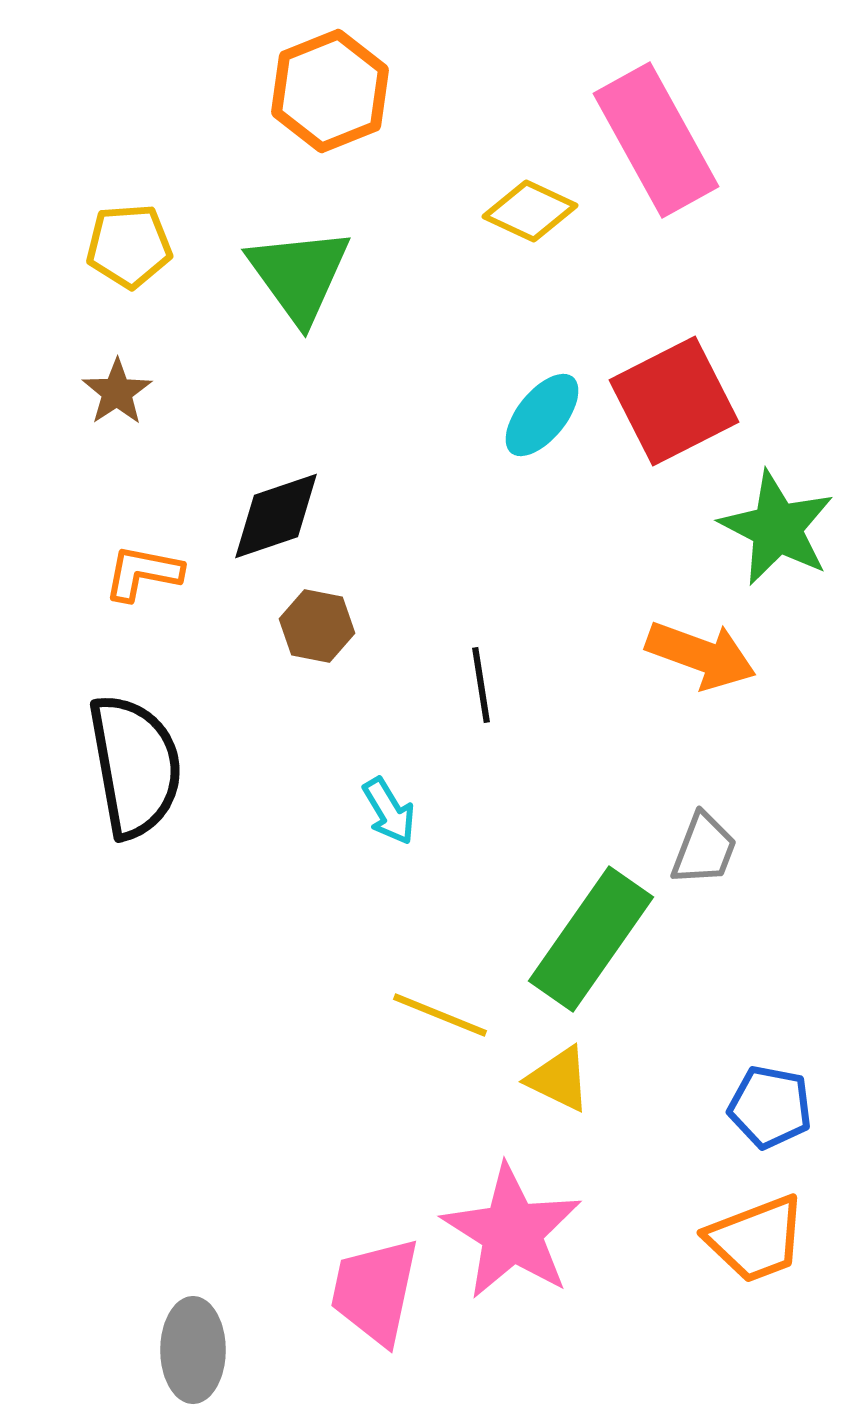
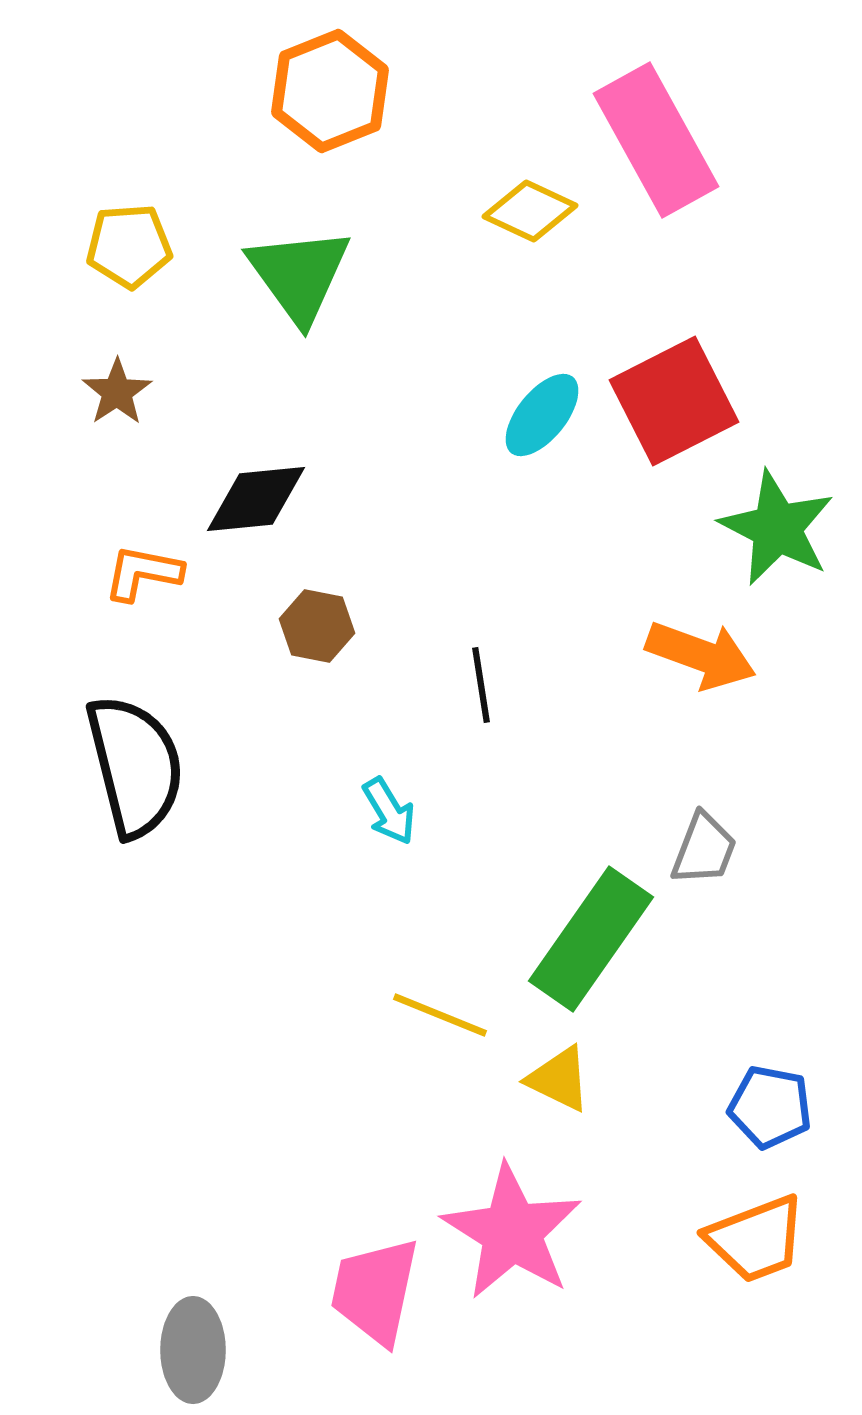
black diamond: moved 20 px left, 17 px up; rotated 13 degrees clockwise
black semicircle: rotated 4 degrees counterclockwise
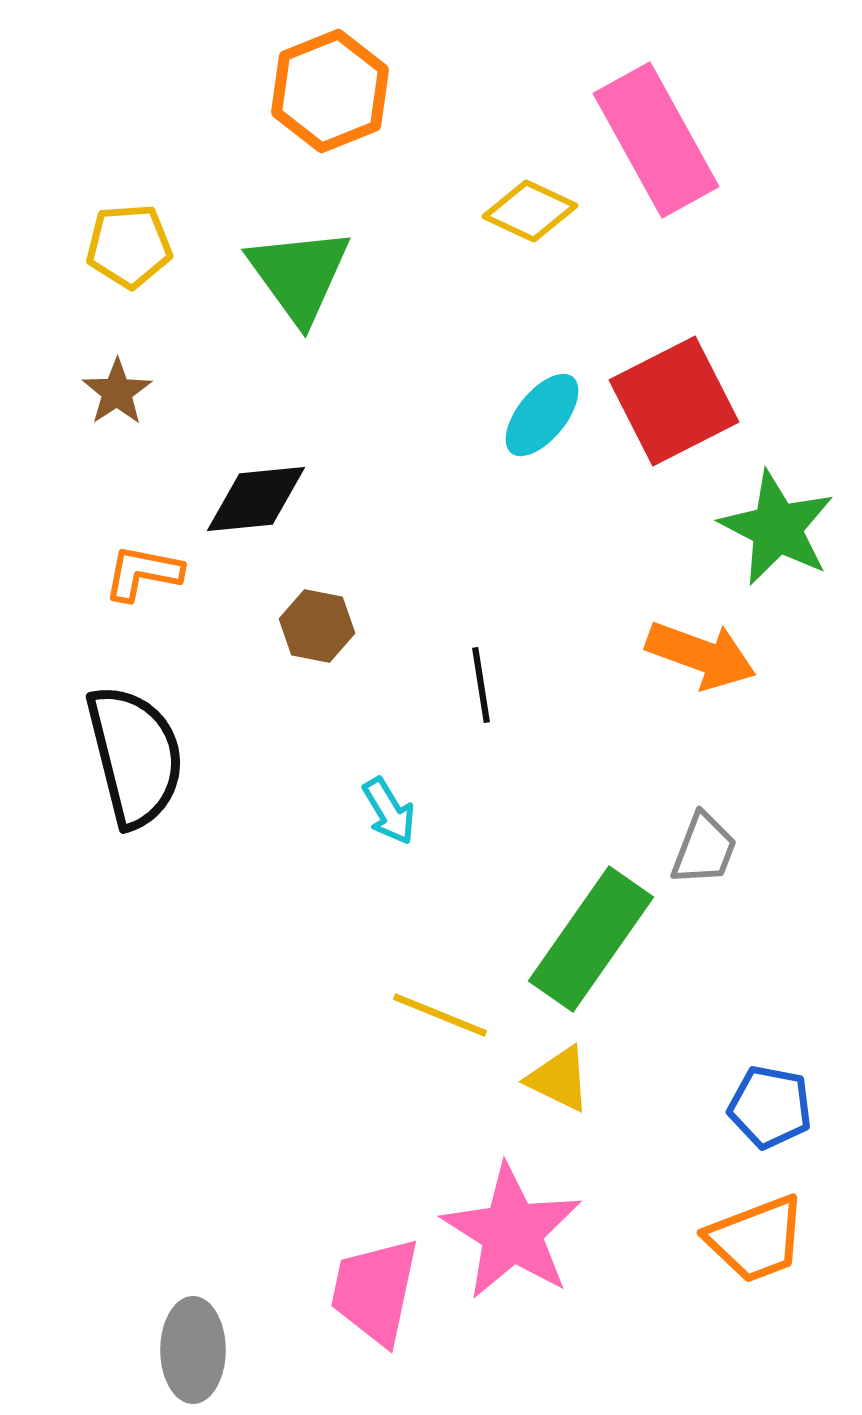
black semicircle: moved 10 px up
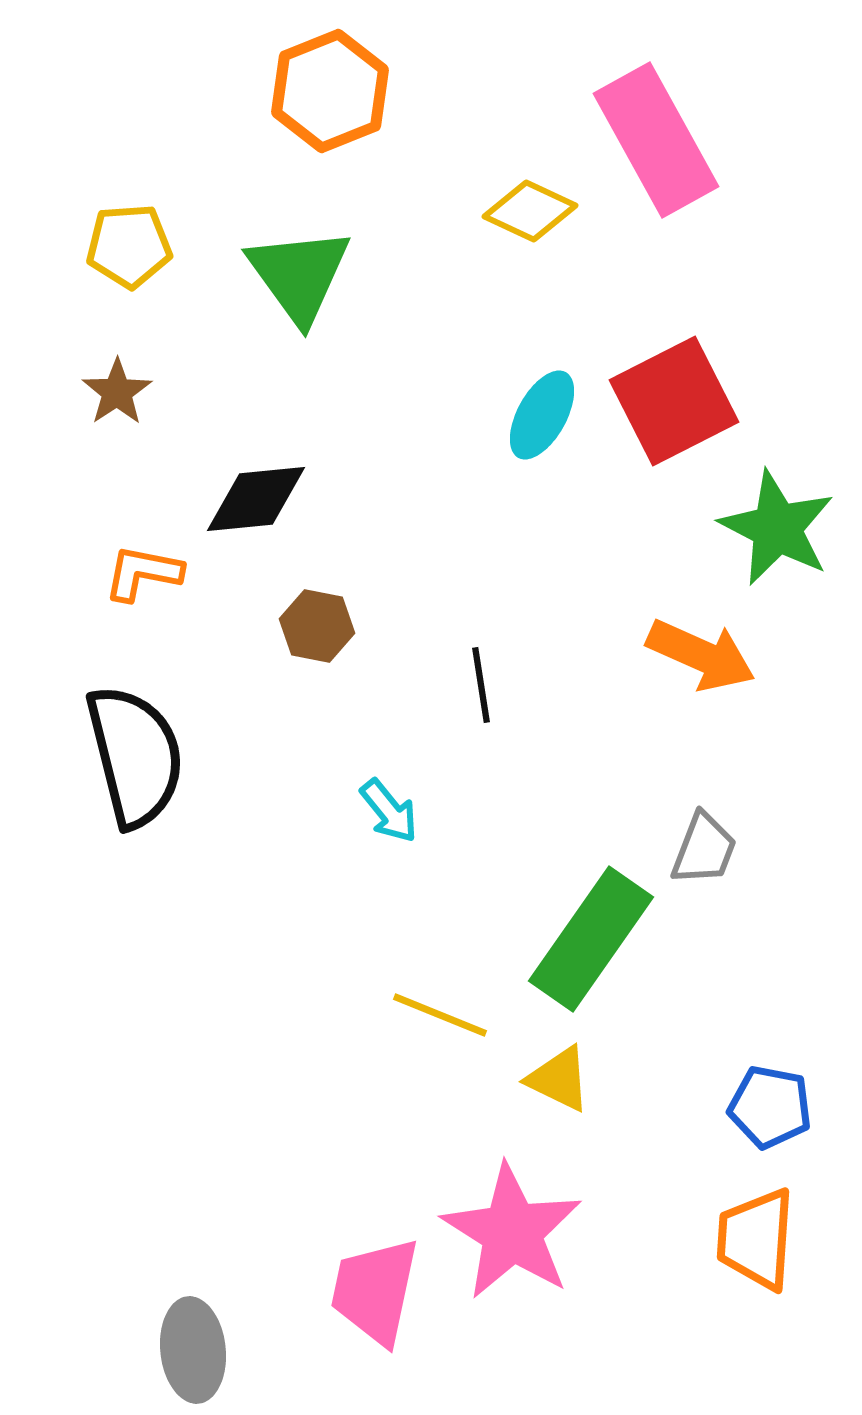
cyan ellipse: rotated 10 degrees counterclockwise
orange arrow: rotated 4 degrees clockwise
cyan arrow: rotated 8 degrees counterclockwise
orange trapezoid: rotated 115 degrees clockwise
gray ellipse: rotated 6 degrees counterclockwise
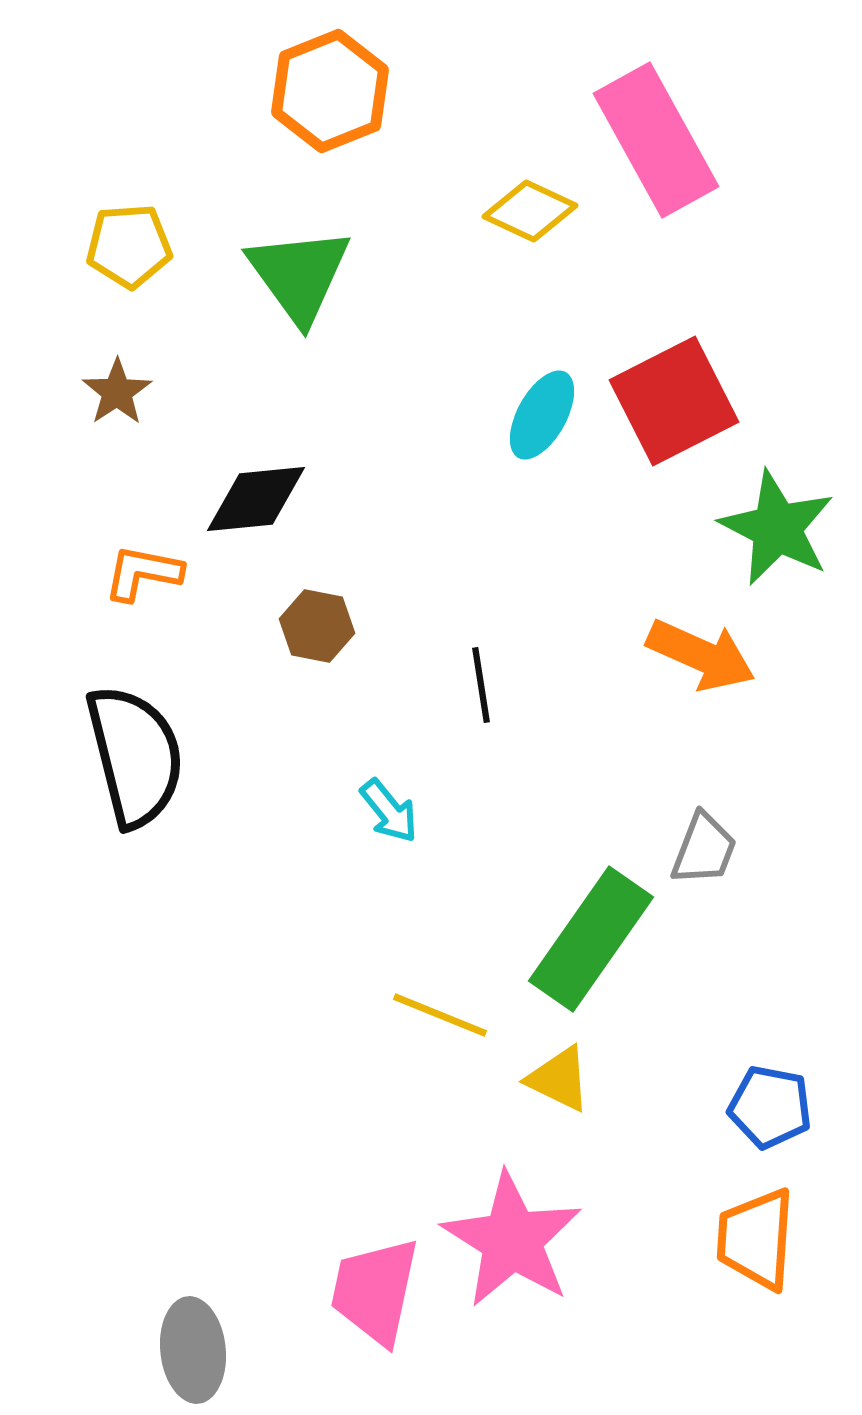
pink star: moved 8 px down
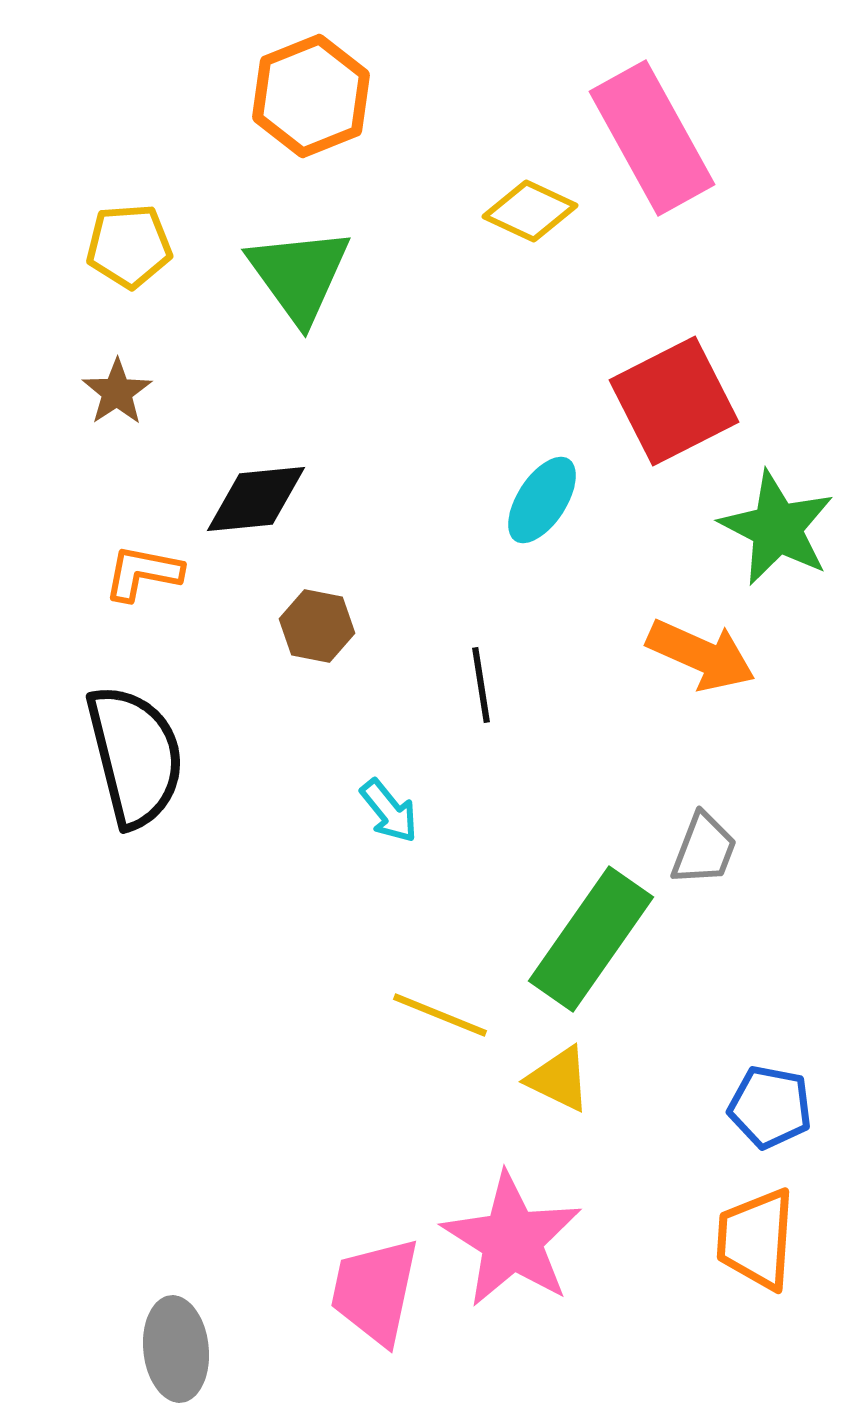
orange hexagon: moved 19 px left, 5 px down
pink rectangle: moved 4 px left, 2 px up
cyan ellipse: moved 85 px down; rotated 4 degrees clockwise
gray ellipse: moved 17 px left, 1 px up
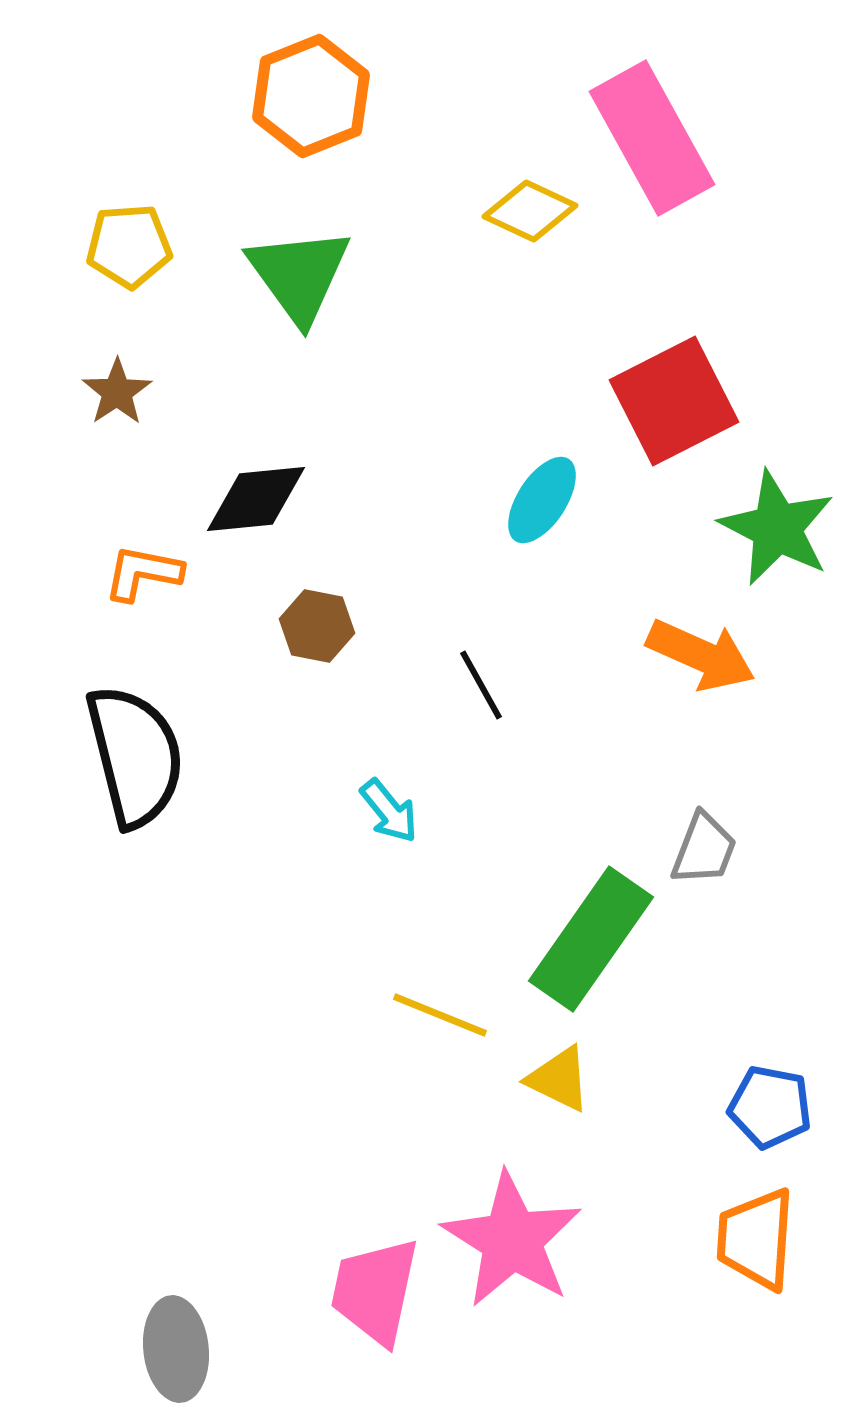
black line: rotated 20 degrees counterclockwise
